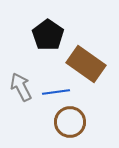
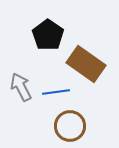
brown circle: moved 4 px down
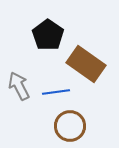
gray arrow: moved 2 px left, 1 px up
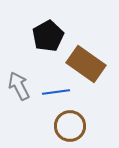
black pentagon: moved 1 px down; rotated 8 degrees clockwise
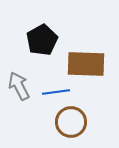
black pentagon: moved 6 px left, 4 px down
brown rectangle: rotated 33 degrees counterclockwise
brown circle: moved 1 px right, 4 px up
